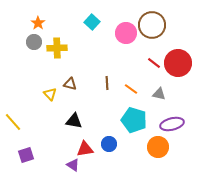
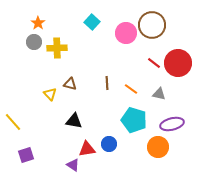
red triangle: moved 2 px right
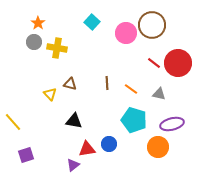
yellow cross: rotated 12 degrees clockwise
purple triangle: rotated 48 degrees clockwise
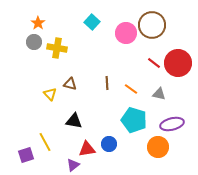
yellow line: moved 32 px right, 20 px down; rotated 12 degrees clockwise
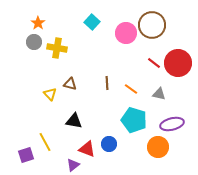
red triangle: rotated 30 degrees clockwise
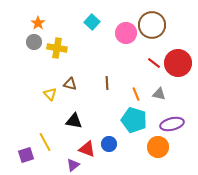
orange line: moved 5 px right, 5 px down; rotated 32 degrees clockwise
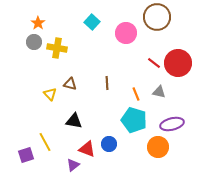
brown circle: moved 5 px right, 8 px up
gray triangle: moved 2 px up
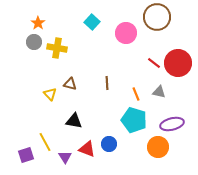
purple triangle: moved 8 px left, 8 px up; rotated 24 degrees counterclockwise
